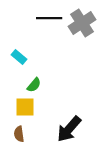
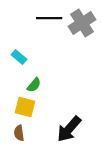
yellow square: rotated 15 degrees clockwise
brown semicircle: moved 1 px up
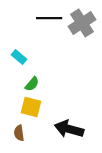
green semicircle: moved 2 px left, 1 px up
yellow square: moved 6 px right
black arrow: rotated 64 degrees clockwise
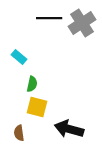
green semicircle: rotated 28 degrees counterclockwise
yellow square: moved 6 px right
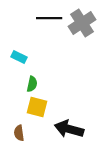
cyan rectangle: rotated 14 degrees counterclockwise
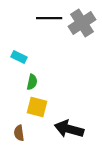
green semicircle: moved 2 px up
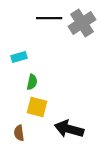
cyan rectangle: rotated 42 degrees counterclockwise
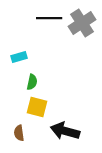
black arrow: moved 4 px left, 2 px down
